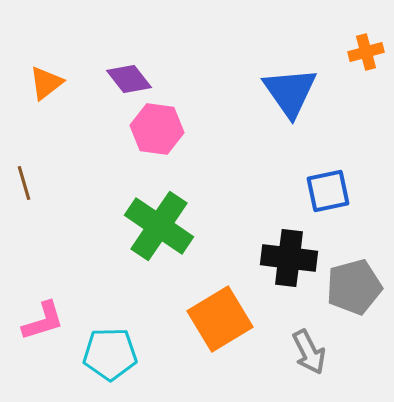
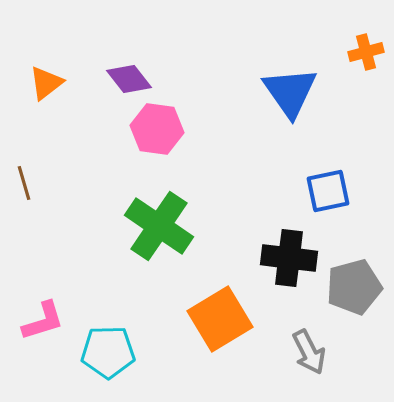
cyan pentagon: moved 2 px left, 2 px up
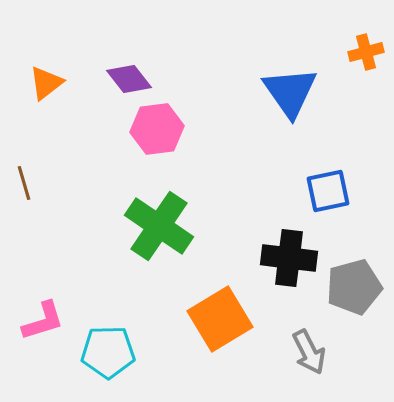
pink hexagon: rotated 15 degrees counterclockwise
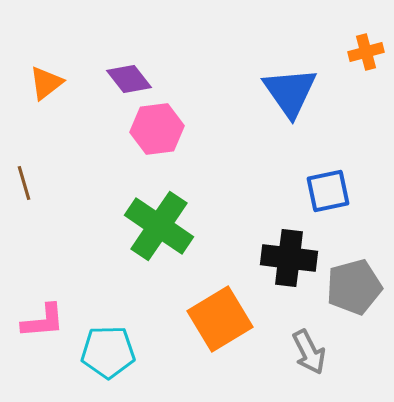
pink L-shape: rotated 12 degrees clockwise
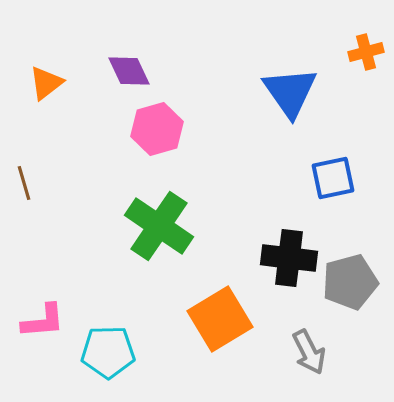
purple diamond: moved 8 px up; rotated 12 degrees clockwise
pink hexagon: rotated 9 degrees counterclockwise
blue square: moved 5 px right, 13 px up
gray pentagon: moved 4 px left, 5 px up
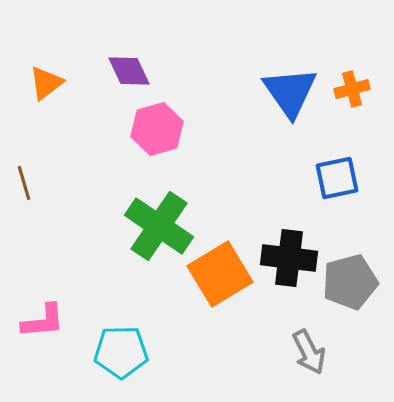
orange cross: moved 14 px left, 37 px down
blue square: moved 4 px right
orange square: moved 45 px up
cyan pentagon: moved 13 px right
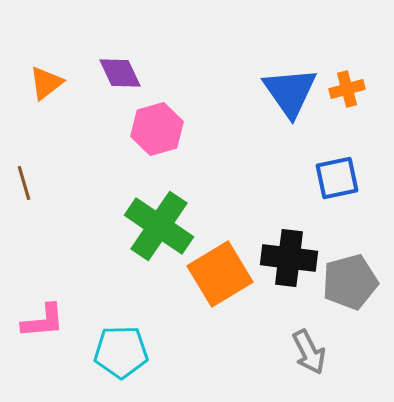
purple diamond: moved 9 px left, 2 px down
orange cross: moved 5 px left
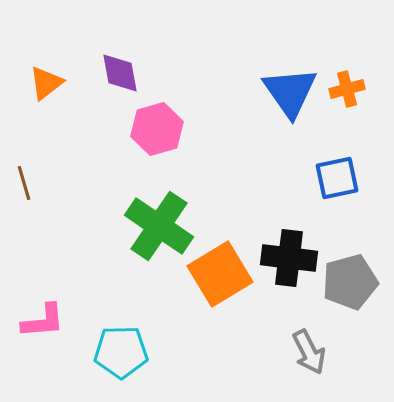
purple diamond: rotated 15 degrees clockwise
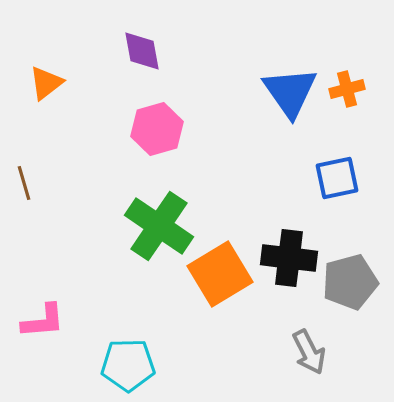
purple diamond: moved 22 px right, 22 px up
cyan pentagon: moved 7 px right, 13 px down
